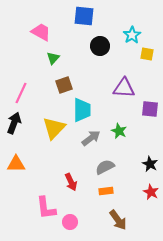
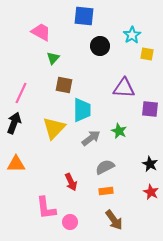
brown square: rotated 30 degrees clockwise
brown arrow: moved 4 px left
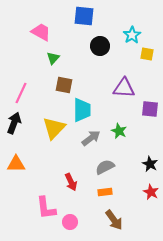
orange rectangle: moved 1 px left, 1 px down
